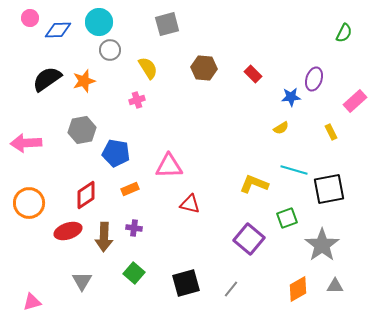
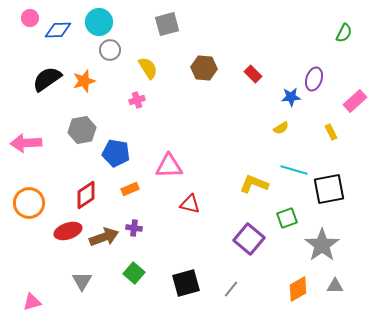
brown arrow at (104, 237): rotated 112 degrees counterclockwise
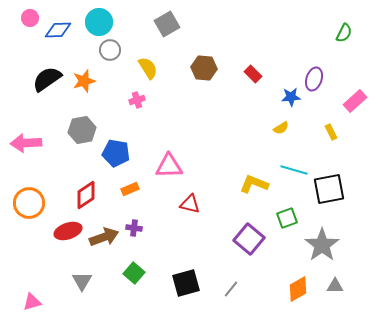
gray square at (167, 24): rotated 15 degrees counterclockwise
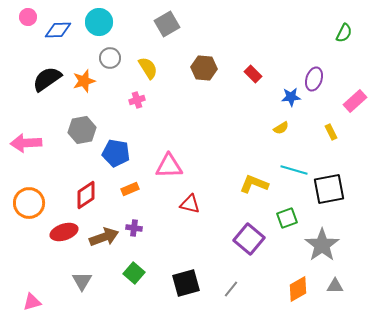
pink circle at (30, 18): moved 2 px left, 1 px up
gray circle at (110, 50): moved 8 px down
red ellipse at (68, 231): moved 4 px left, 1 px down
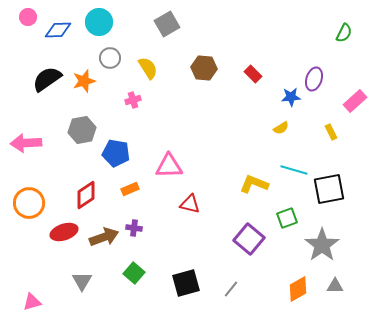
pink cross at (137, 100): moved 4 px left
